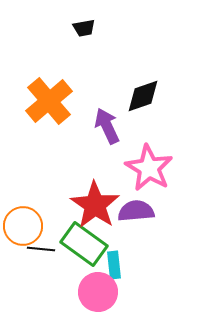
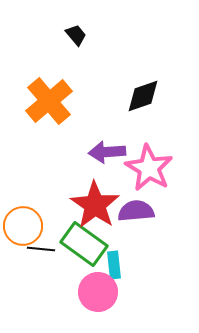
black trapezoid: moved 8 px left, 7 px down; rotated 120 degrees counterclockwise
purple arrow: moved 26 px down; rotated 69 degrees counterclockwise
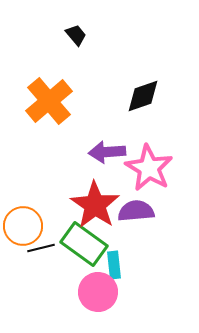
black line: moved 1 px up; rotated 20 degrees counterclockwise
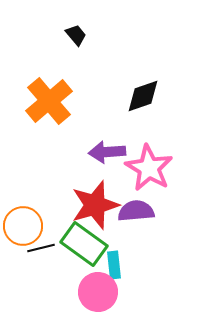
red star: rotated 21 degrees clockwise
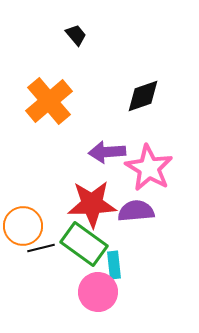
red star: moved 3 px left, 1 px up; rotated 15 degrees clockwise
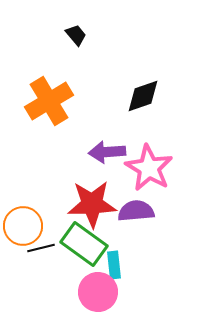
orange cross: rotated 9 degrees clockwise
